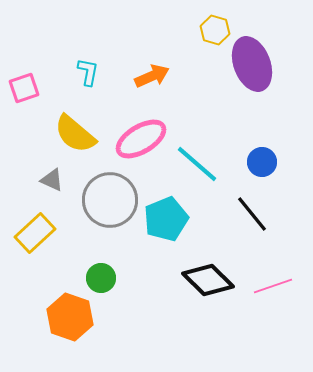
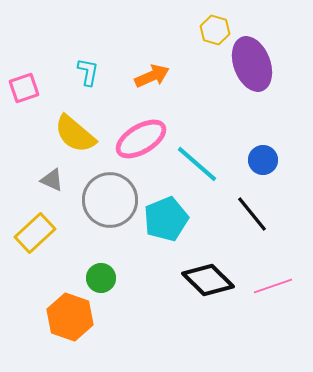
blue circle: moved 1 px right, 2 px up
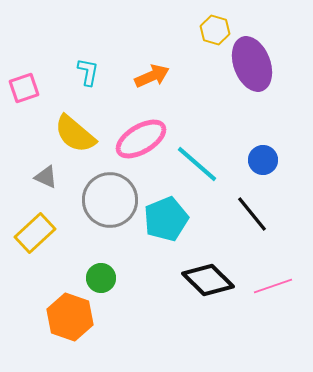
gray triangle: moved 6 px left, 3 px up
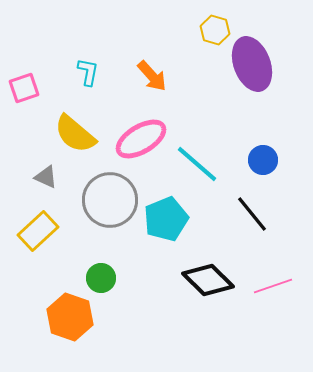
orange arrow: rotated 72 degrees clockwise
yellow rectangle: moved 3 px right, 2 px up
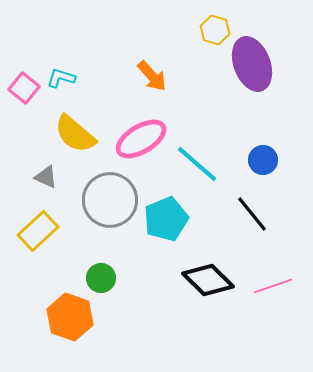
cyan L-shape: moved 27 px left, 6 px down; rotated 84 degrees counterclockwise
pink square: rotated 32 degrees counterclockwise
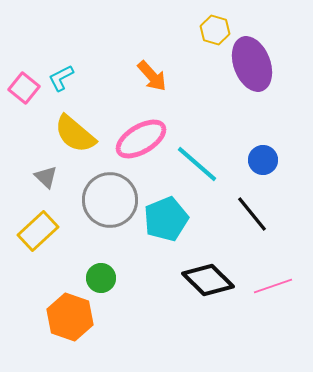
cyan L-shape: rotated 44 degrees counterclockwise
gray triangle: rotated 20 degrees clockwise
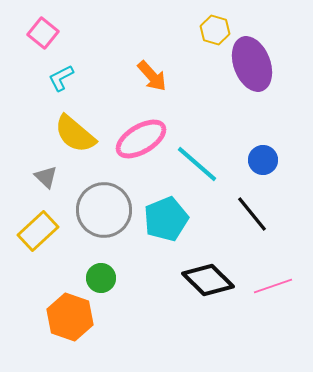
pink square: moved 19 px right, 55 px up
gray circle: moved 6 px left, 10 px down
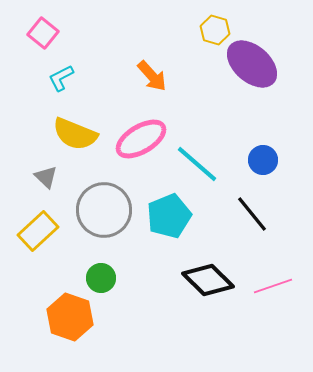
purple ellipse: rotated 28 degrees counterclockwise
yellow semicircle: rotated 18 degrees counterclockwise
cyan pentagon: moved 3 px right, 3 px up
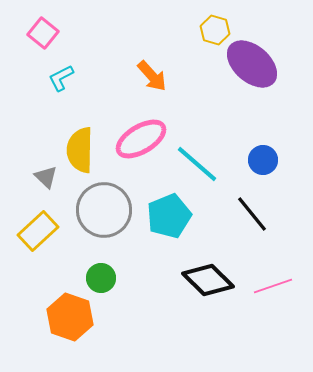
yellow semicircle: moved 5 px right, 16 px down; rotated 69 degrees clockwise
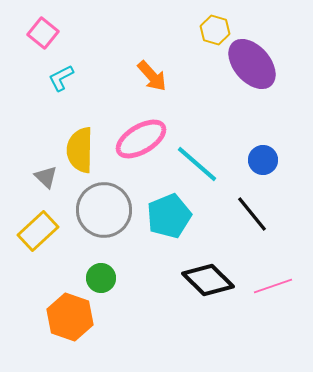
purple ellipse: rotated 8 degrees clockwise
